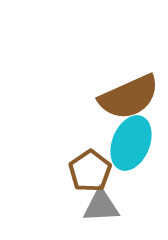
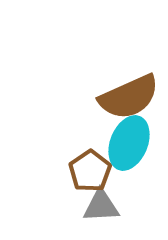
cyan ellipse: moved 2 px left
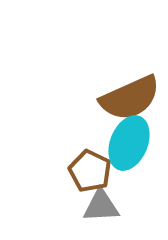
brown semicircle: moved 1 px right, 1 px down
brown pentagon: rotated 12 degrees counterclockwise
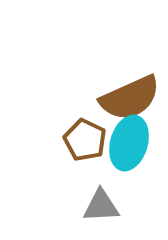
cyan ellipse: rotated 6 degrees counterclockwise
brown pentagon: moved 5 px left, 31 px up
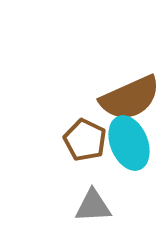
cyan ellipse: rotated 38 degrees counterclockwise
gray triangle: moved 8 px left
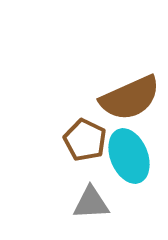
cyan ellipse: moved 13 px down
gray triangle: moved 2 px left, 3 px up
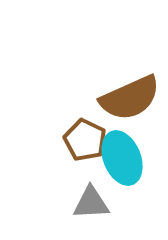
cyan ellipse: moved 7 px left, 2 px down
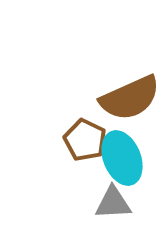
gray triangle: moved 22 px right
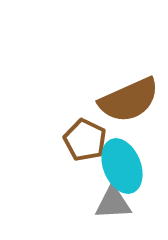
brown semicircle: moved 1 px left, 2 px down
cyan ellipse: moved 8 px down
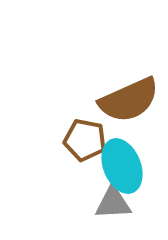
brown pentagon: rotated 15 degrees counterclockwise
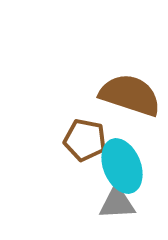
brown semicircle: moved 1 px right, 5 px up; rotated 138 degrees counterclockwise
gray triangle: moved 4 px right
